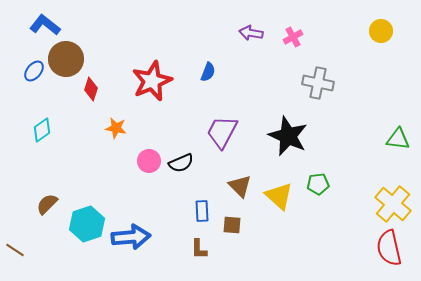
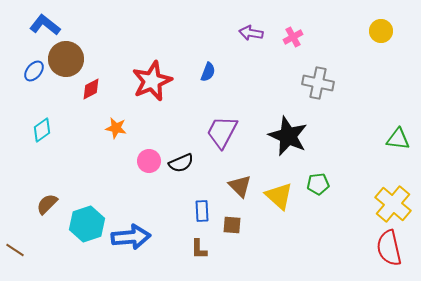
red diamond: rotated 45 degrees clockwise
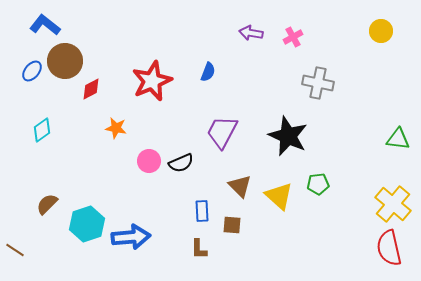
brown circle: moved 1 px left, 2 px down
blue ellipse: moved 2 px left
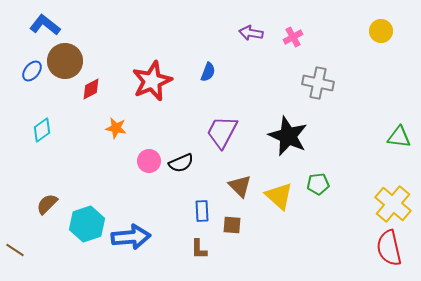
green triangle: moved 1 px right, 2 px up
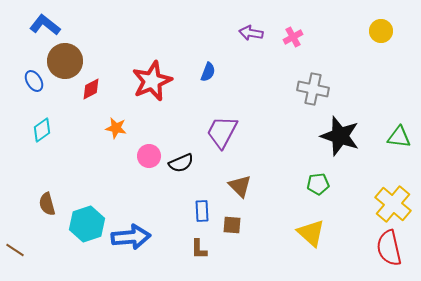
blue ellipse: moved 2 px right, 10 px down; rotated 70 degrees counterclockwise
gray cross: moved 5 px left, 6 px down
black star: moved 52 px right; rotated 6 degrees counterclockwise
pink circle: moved 5 px up
yellow triangle: moved 32 px right, 37 px down
brown semicircle: rotated 60 degrees counterclockwise
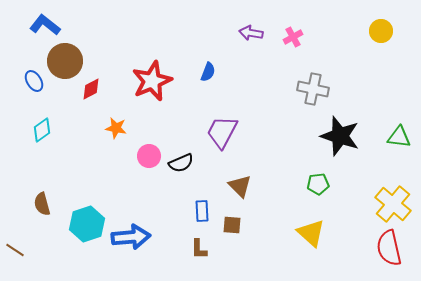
brown semicircle: moved 5 px left
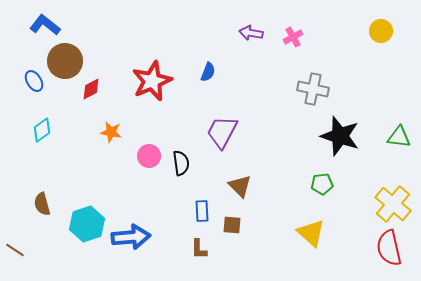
orange star: moved 5 px left, 4 px down
black semicircle: rotated 75 degrees counterclockwise
green pentagon: moved 4 px right
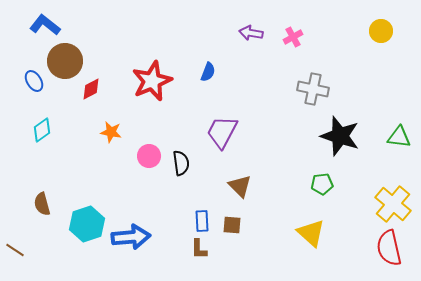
blue rectangle: moved 10 px down
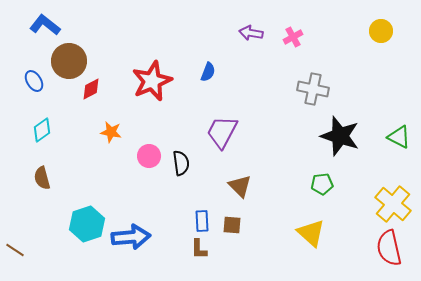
brown circle: moved 4 px right
green triangle: rotated 20 degrees clockwise
brown semicircle: moved 26 px up
